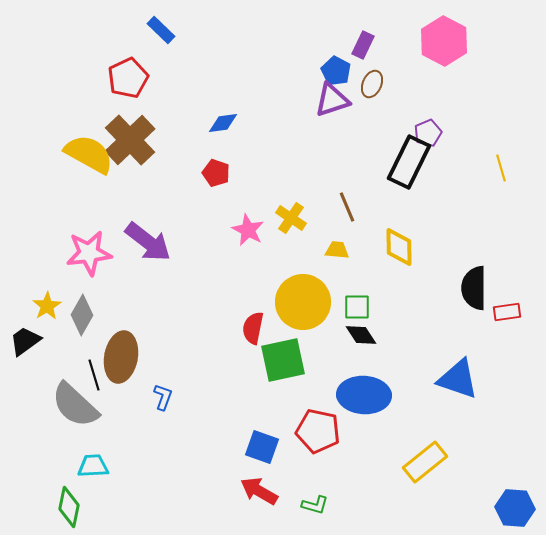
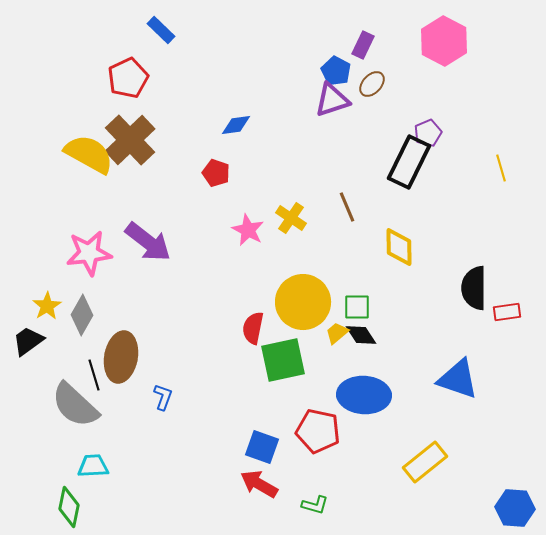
brown ellipse at (372, 84): rotated 20 degrees clockwise
blue diamond at (223, 123): moved 13 px right, 2 px down
yellow trapezoid at (337, 250): moved 83 px down; rotated 45 degrees counterclockwise
black trapezoid at (25, 341): moved 3 px right
red arrow at (259, 491): moved 7 px up
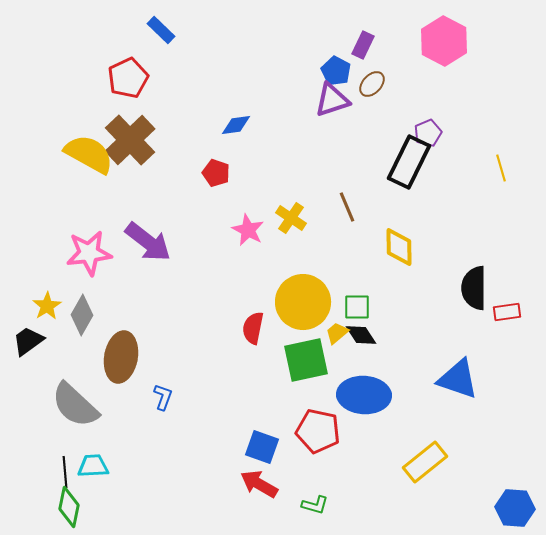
green square at (283, 360): moved 23 px right
black line at (94, 375): moved 29 px left, 97 px down; rotated 12 degrees clockwise
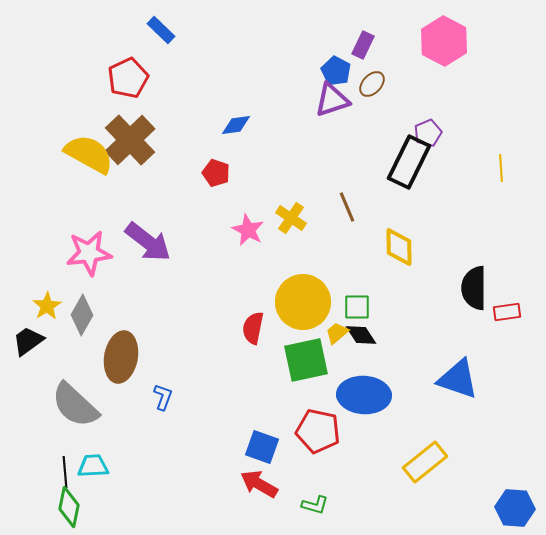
yellow line at (501, 168): rotated 12 degrees clockwise
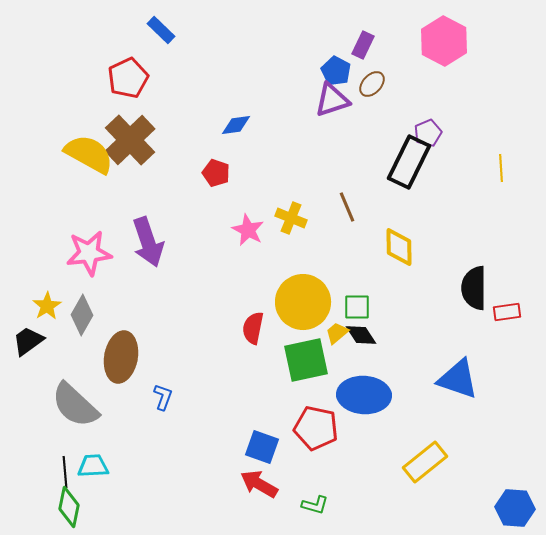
yellow cross at (291, 218): rotated 12 degrees counterclockwise
purple arrow at (148, 242): rotated 33 degrees clockwise
red pentagon at (318, 431): moved 2 px left, 3 px up
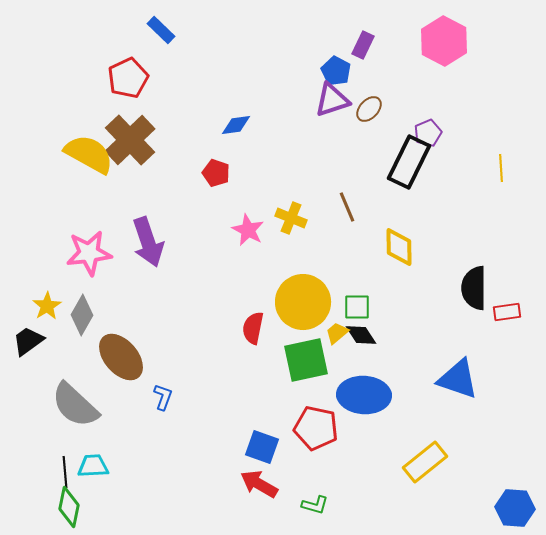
brown ellipse at (372, 84): moved 3 px left, 25 px down
brown ellipse at (121, 357): rotated 51 degrees counterclockwise
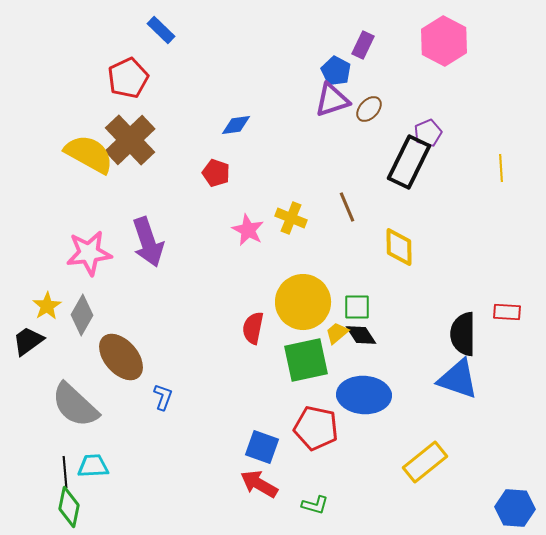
black semicircle at (474, 288): moved 11 px left, 46 px down
red rectangle at (507, 312): rotated 12 degrees clockwise
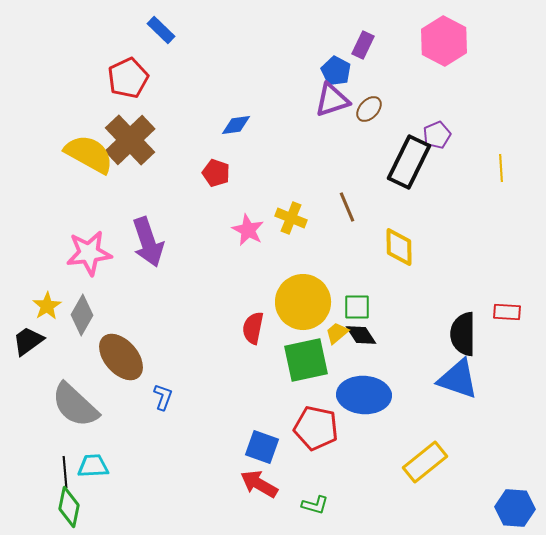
purple pentagon at (428, 133): moved 9 px right, 2 px down
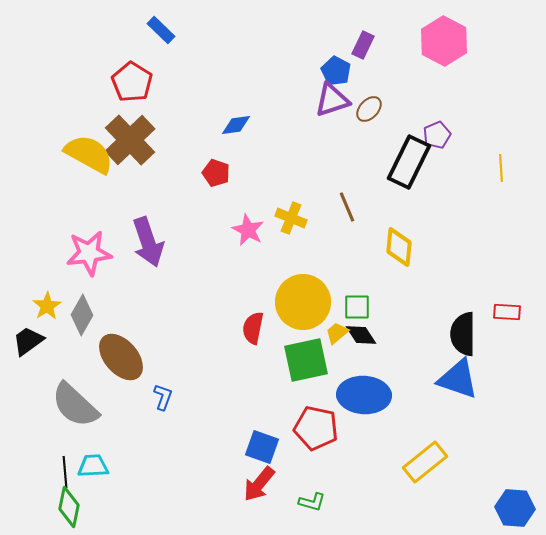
red pentagon at (128, 78): moved 4 px right, 4 px down; rotated 15 degrees counterclockwise
yellow diamond at (399, 247): rotated 6 degrees clockwise
red arrow at (259, 484): rotated 81 degrees counterclockwise
green L-shape at (315, 505): moved 3 px left, 3 px up
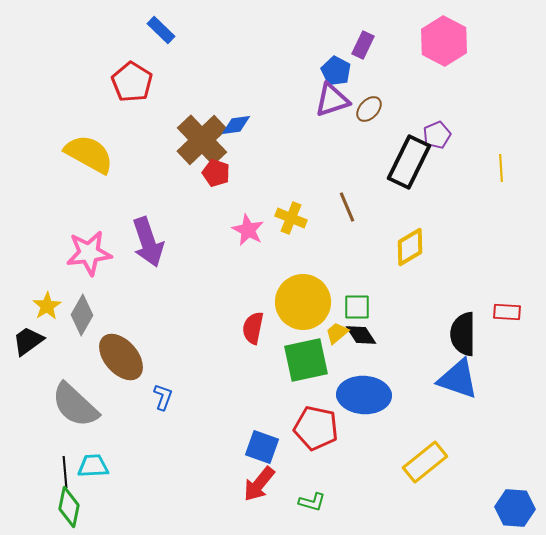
brown cross at (130, 140): moved 72 px right
yellow diamond at (399, 247): moved 11 px right; rotated 54 degrees clockwise
